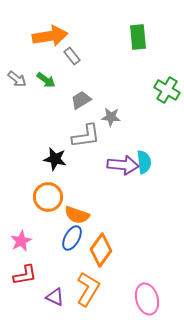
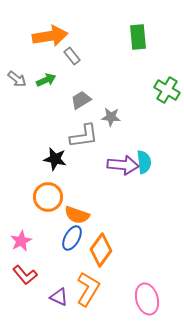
green arrow: rotated 60 degrees counterclockwise
gray L-shape: moved 2 px left
red L-shape: rotated 60 degrees clockwise
purple triangle: moved 4 px right
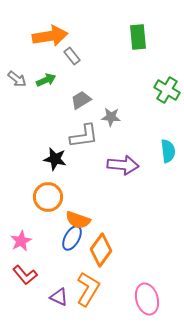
cyan semicircle: moved 24 px right, 11 px up
orange semicircle: moved 1 px right, 5 px down
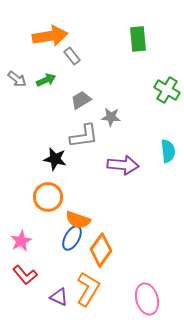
green rectangle: moved 2 px down
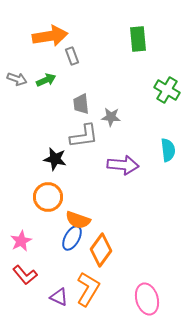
gray rectangle: rotated 18 degrees clockwise
gray arrow: rotated 18 degrees counterclockwise
gray trapezoid: moved 4 px down; rotated 65 degrees counterclockwise
cyan semicircle: moved 1 px up
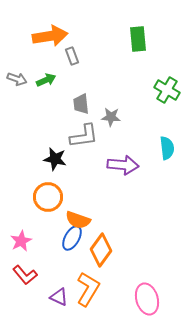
cyan semicircle: moved 1 px left, 2 px up
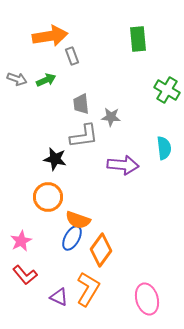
cyan semicircle: moved 3 px left
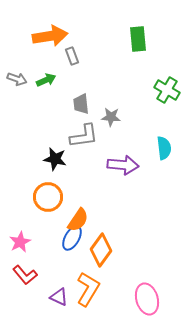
orange semicircle: rotated 75 degrees counterclockwise
pink star: moved 1 px left, 1 px down
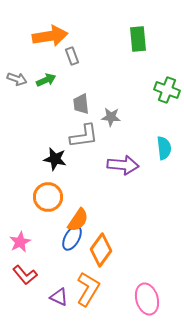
green cross: rotated 10 degrees counterclockwise
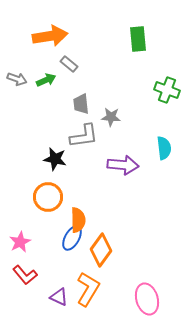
gray rectangle: moved 3 px left, 8 px down; rotated 30 degrees counterclockwise
orange semicircle: rotated 35 degrees counterclockwise
